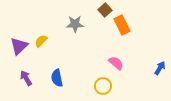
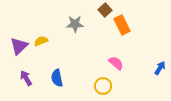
yellow semicircle: rotated 24 degrees clockwise
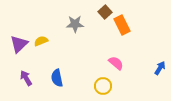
brown square: moved 2 px down
purple triangle: moved 2 px up
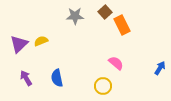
gray star: moved 8 px up
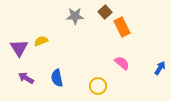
orange rectangle: moved 2 px down
purple triangle: moved 4 px down; rotated 18 degrees counterclockwise
pink semicircle: moved 6 px right
purple arrow: rotated 28 degrees counterclockwise
yellow circle: moved 5 px left
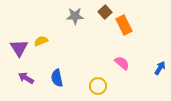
orange rectangle: moved 2 px right, 2 px up
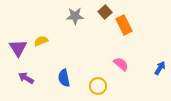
purple triangle: moved 1 px left
pink semicircle: moved 1 px left, 1 px down
blue semicircle: moved 7 px right
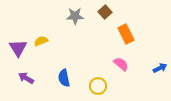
orange rectangle: moved 2 px right, 9 px down
blue arrow: rotated 32 degrees clockwise
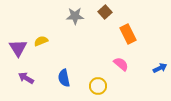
orange rectangle: moved 2 px right
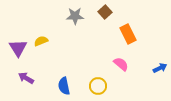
blue semicircle: moved 8 px down
